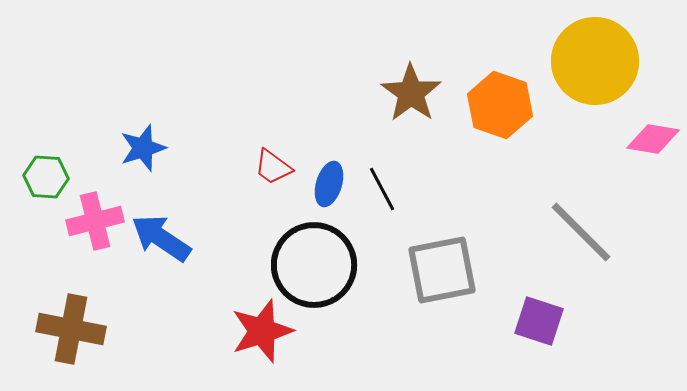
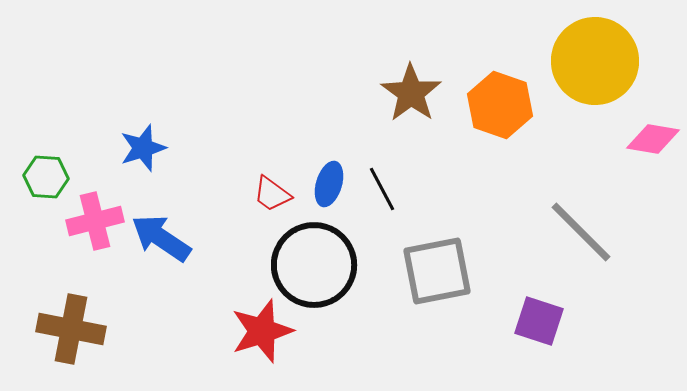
red trapezoid: moved 1 px left, 27 px down
gray square: moved 5 px left, 1 px down
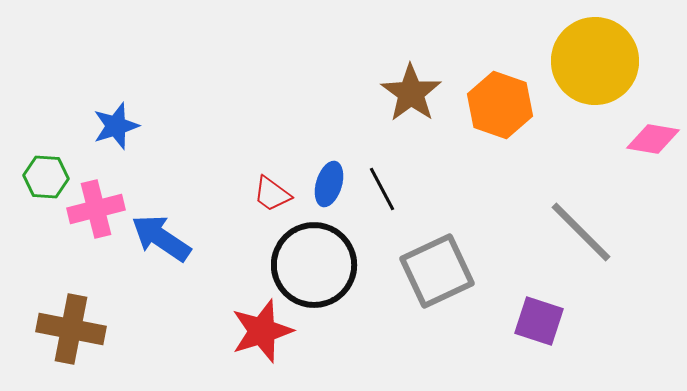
blue star: moved 27 px left, 22 px up
pink cross: moved 1 px right, 12 px up
gray square: rotated 14 degrees counterclockwise
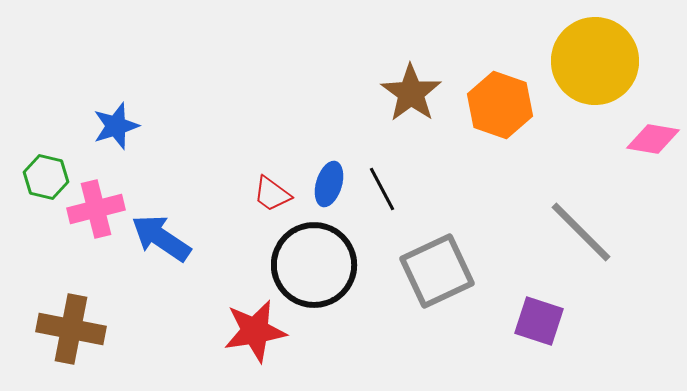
green hexagon: rotated 9 degrees clockwise
red star: moved 7 px left; rotated 8 degrees clockwise
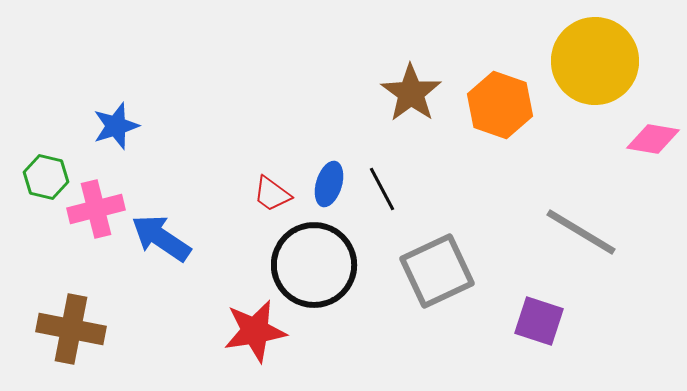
gray line: rotated 14 degrees counterclockwise
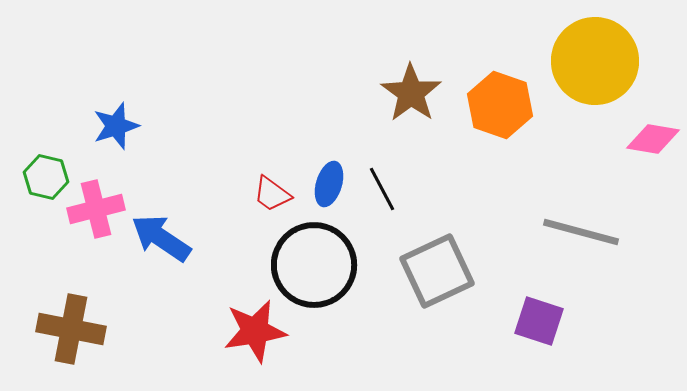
gray line: rotated 16 degrees counterclockwise
